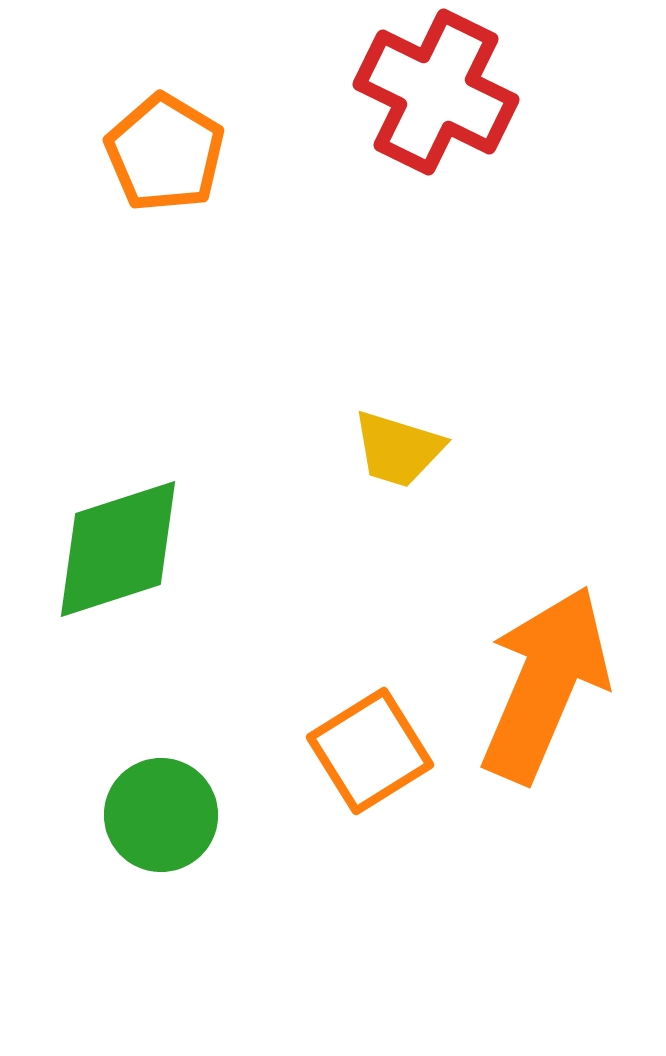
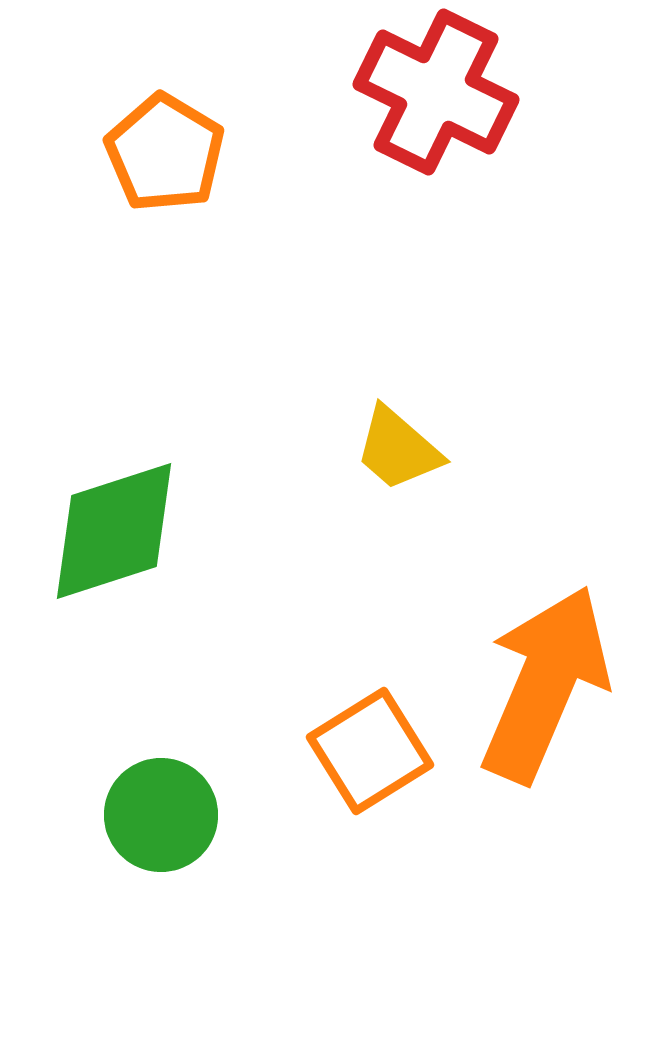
yellow trapezoid: rotated 24 degrees clockwise
green diamond: moved 4 px left, 18 px up
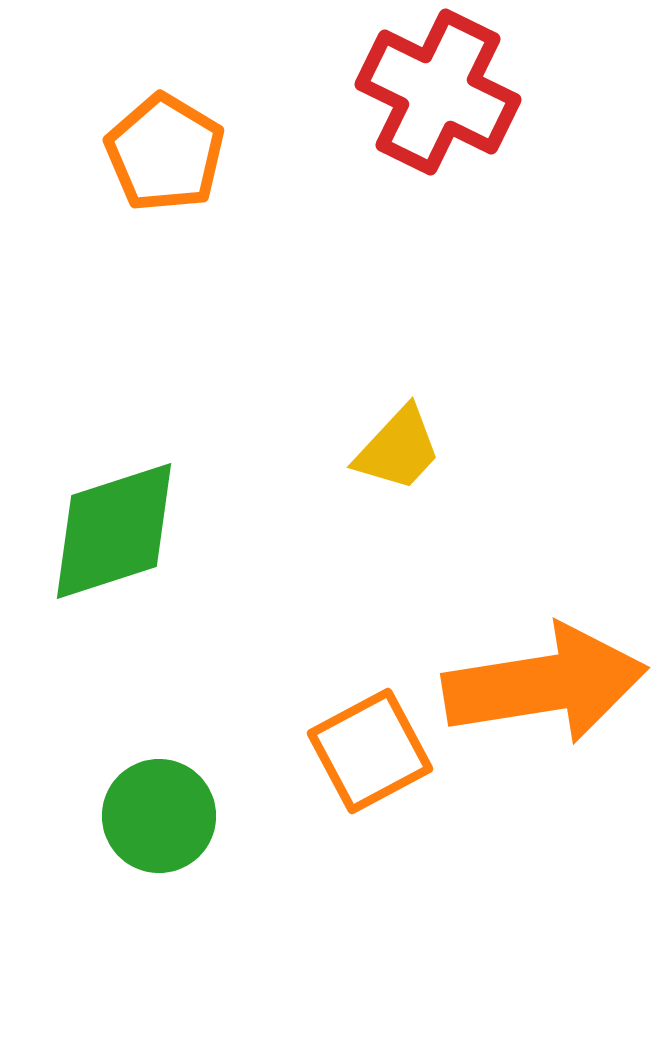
red cross: moved 2 px right
yellow trapezoid: rotated 88 degrees counterclockwise
orange arrow: rotated 58 degrees clockwise
orange square: rotated 4 degrees clockwise
green circle: moved 2 px left, 1 px down
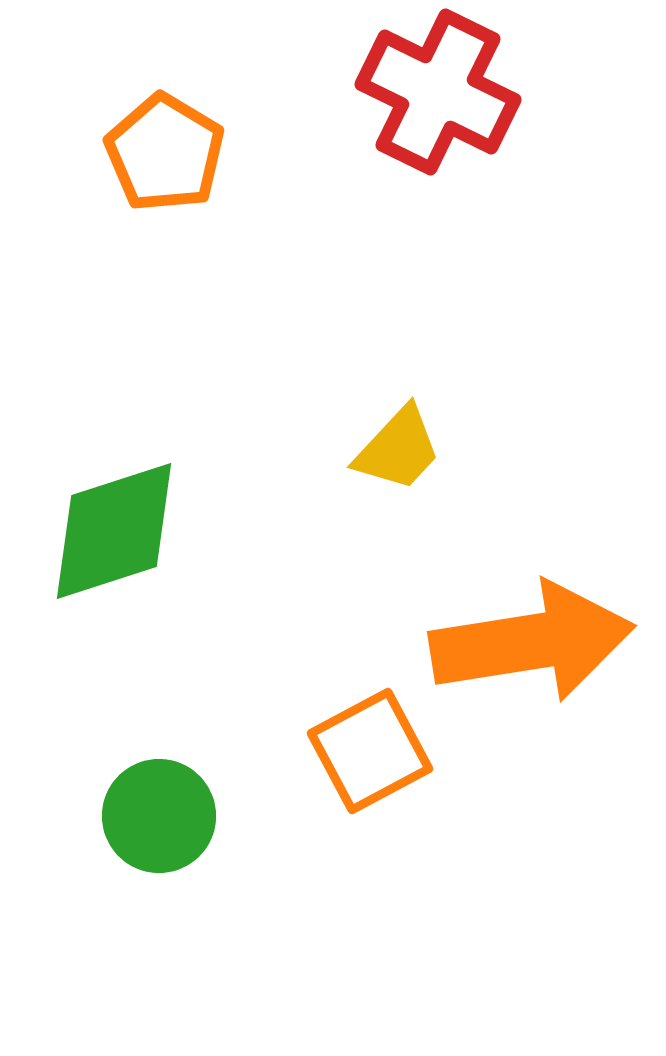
orange arrow: moved 13 px left, 42 px up
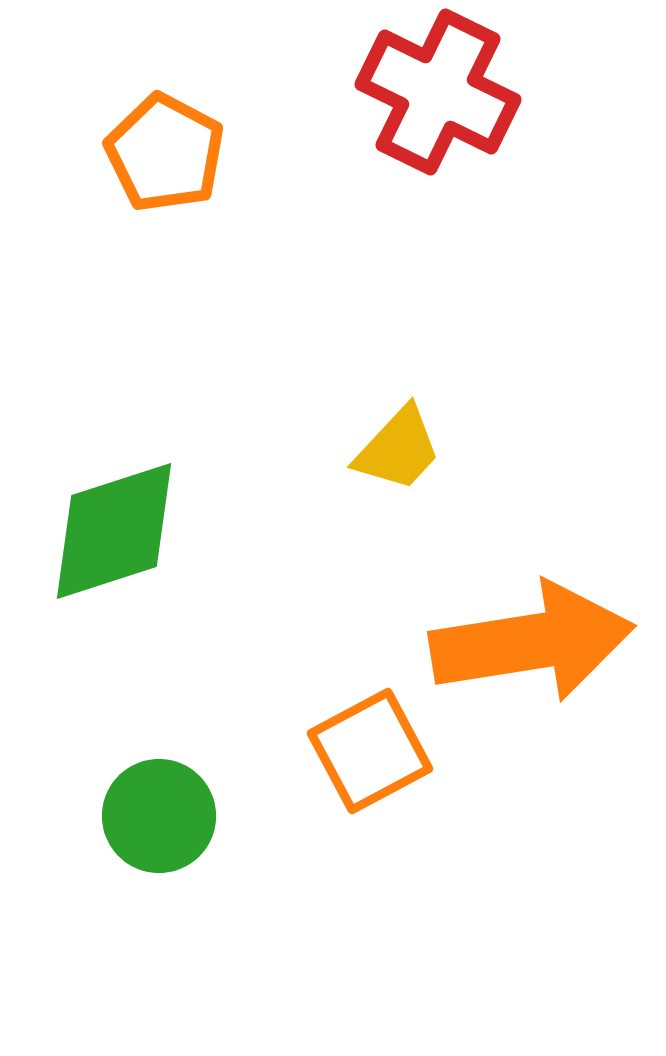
orange pentagon: rotated 3 degrees counterclockwise
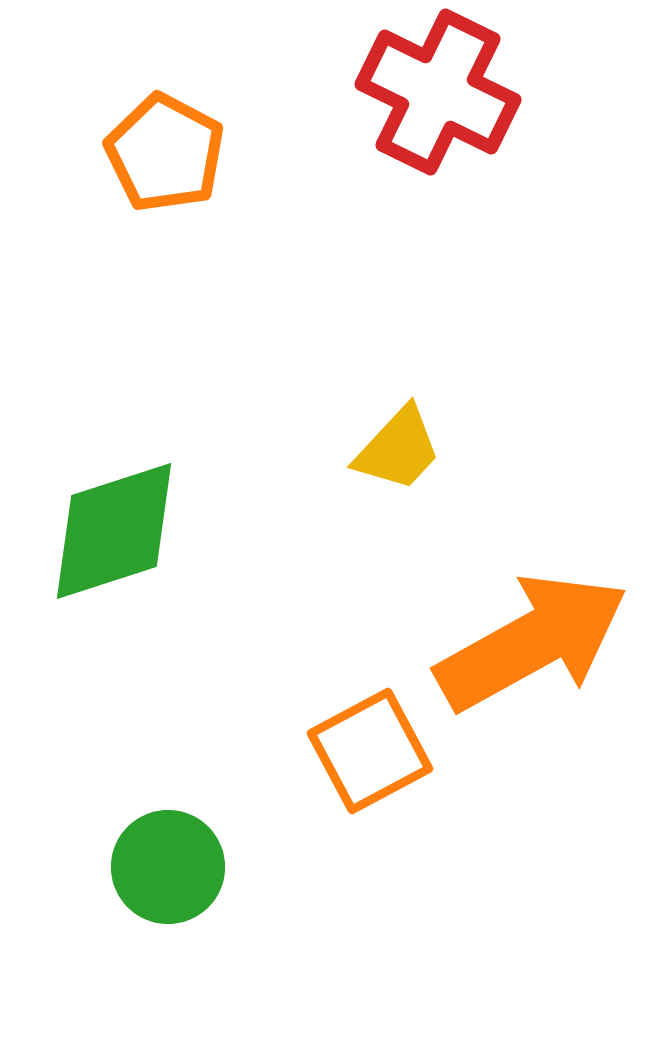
orange arrow: rotated 20 degrees counterclockwise
green circle: moved 9 px right, 51 px down
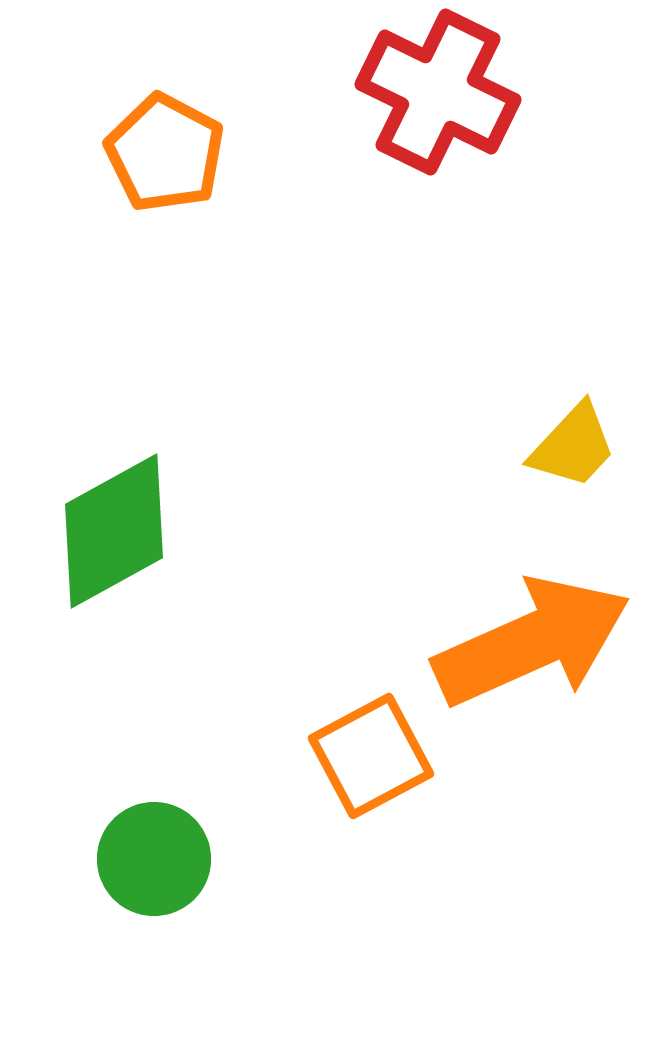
yellow trapezoid: moved 175 px right, 3 px up
green diamond: rotated 11 degrees counterclockwise
orange arrow: rotated 5 degrees clockwise
orange square: moved 1 px right, 5 px down
green circle: moved 14 px left, 8 px up
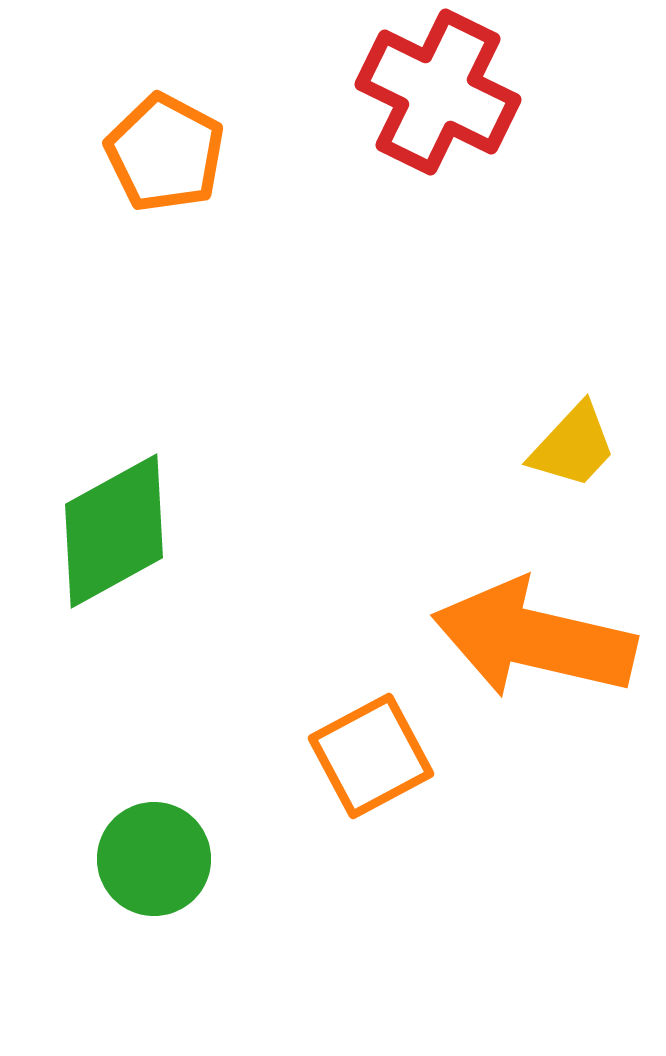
orange arrow: moved 2 px right, 3 px up; rotated 143 degrees counterclockwise
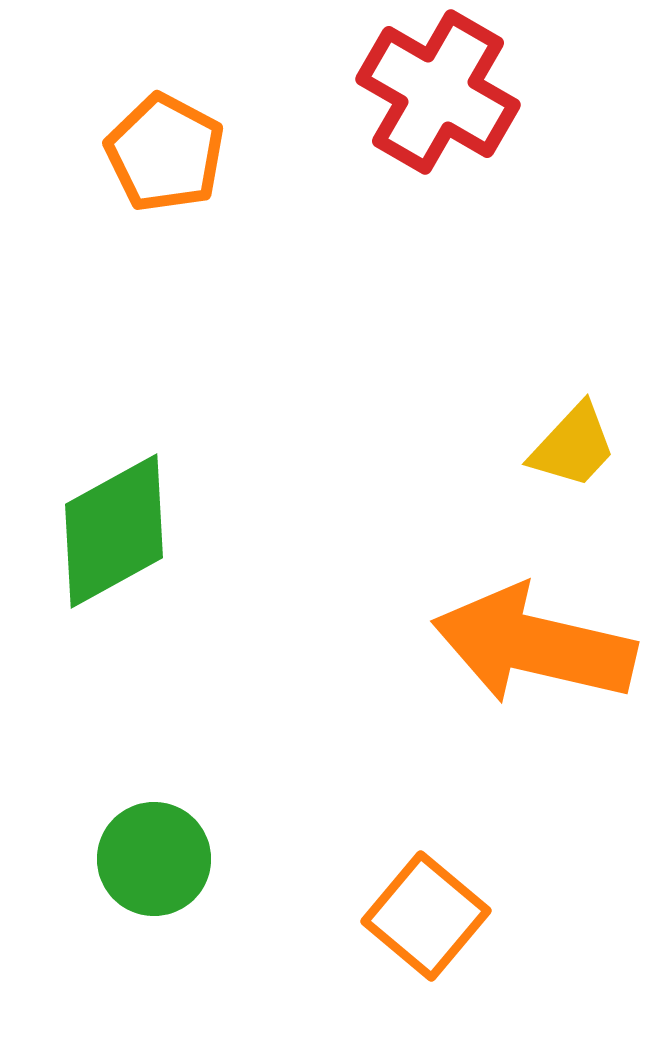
red cross: rotated 4 degrees clockwise
orange arrow: moved 6 px down
orange square: moved 55 px right, 160 px down; rotated 22 degrees counterclockwise
